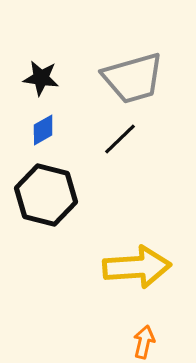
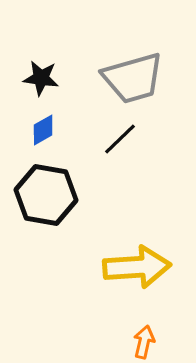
black hexagon: rotated 4 degrees counterclockwise
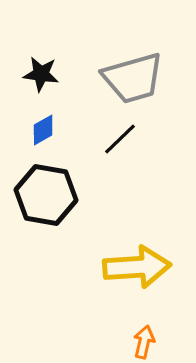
black star: moved 4 px up
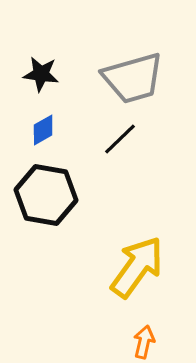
yellow arrow: rotated 50 degrees counterclockwise
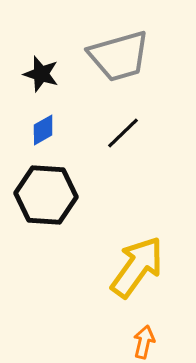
black star: rotated 9 degrees clockwise
gray trapezoid: moved 14 px left, 22 px up
black line: moved 3 px right, 6 px up
black hexagon: rotated 6 degrees counterclockwise
